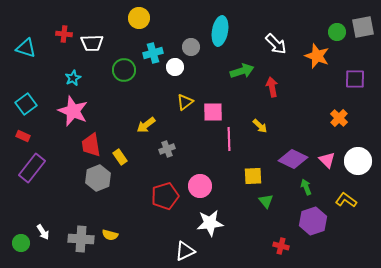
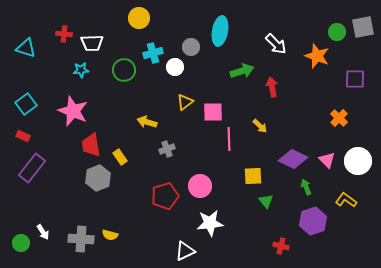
cyan star at (73, 78): moved 8 px right, 8 px up; rotated 21 degrees clockwise
yellow arrow at (146, 125): moved 1 px right, 3 px up; rotated 54 degrees clockwise
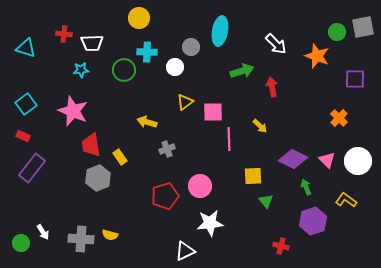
cyan cross at (153, 53): moved 6 px left, 1 px up; rotated 18 degrees clockwise
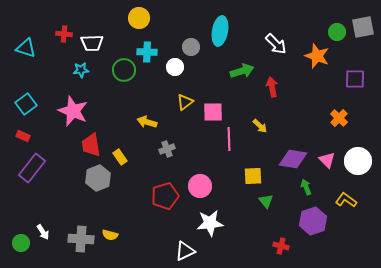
purple diamond at (293, 159): rotated 16 degrees counterclockwise
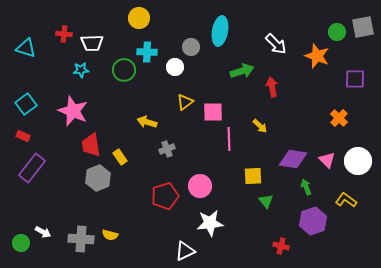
white arrow at (43, 232): rotated 28 degrees counterclockwise
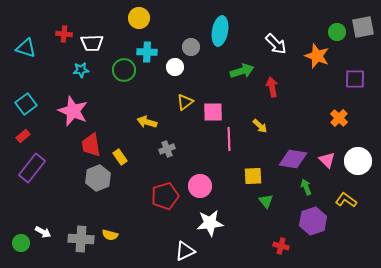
red rectangle at (23, 136): rotated 64 degrees counterclockwise
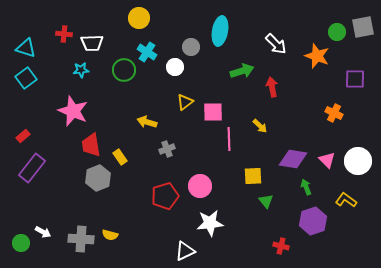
cyan cross at (147, 52): rotated 30 degrees clockwise
cyan square at (26, 104): moved 26 px up
orange cross at (339, 118): moved 5 px left, 5 px up; rotated 18 degrees counterclockwise
